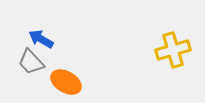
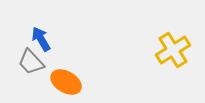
blue arrow: rotated 30 degrees clockwise
yellow cross: rotated 16 degrees counterclockwise
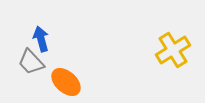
blue arrow: rotated 15 degrees clockwise
orange ellipse: rotated 12 degrees clockwise
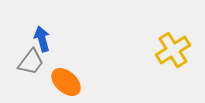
blue arrow: moved 1 px right
gray trapezoid: rotated 100 degrees counterclockwise
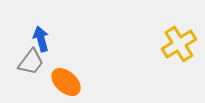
blue arrow: moved 1 px left
yellow cross: moved 6 px right, 6 px up
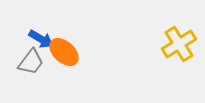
blue arrow: rotated 135 degrees clockwise
orange ellipse: moved 2 px left, 30 px up
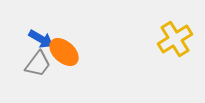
yellow cross: moved 4 px left, 5 px up
gray trapezoid: moved 7 px right, 2 px down
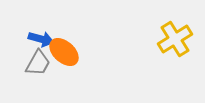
blue arrow: rotated 15 degrees counterclockwise
gray trapezoid: moved 1 px up; rotated 8 degrees counterclockwise
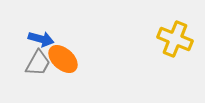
yellow cross: rotated 36 degrees counterclockwise
orange ellipse: moved 1 px left, 7 px down
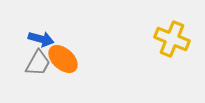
yellow cross: moved 3 px left
